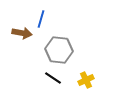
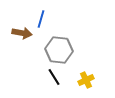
black line: moved 1 px right, 1 px up; rotated 24 degrees clockwise
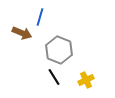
blue line: moved 1 px left, 2 px up
brown arrow: rotated 12 degrees clockwise
gray hexagon: rotated 16 degrees clockwise
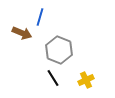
black line: moved 1 px left, 1 px down
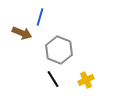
black line: moved 1 px down
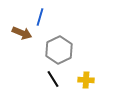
gray hexagon: rotated 12 degrees clockwise
yellow cross: rotated 28 degrees clockwise
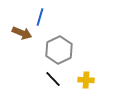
black line: rotated 12 degrees counterclockwise
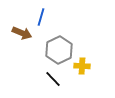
blue line: moved 1 px right
yellow cross: moved 4 px left, 14 px up
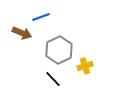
blue line: rotated 54 degrees clockwise
yellow cross: moved 3 px right; rotated 21 degrees counterclockwise
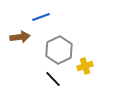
brown arrow: moved 2 px left, 4 px down; rotated 30 degrees counterclockwise
